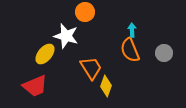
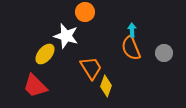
orange semicircle: moved 1 px right, 2 px up
red trapezoid: rotated 68 degrees clockwise
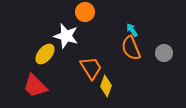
cyan arrow: rotated 32 degrees counterclockwise
